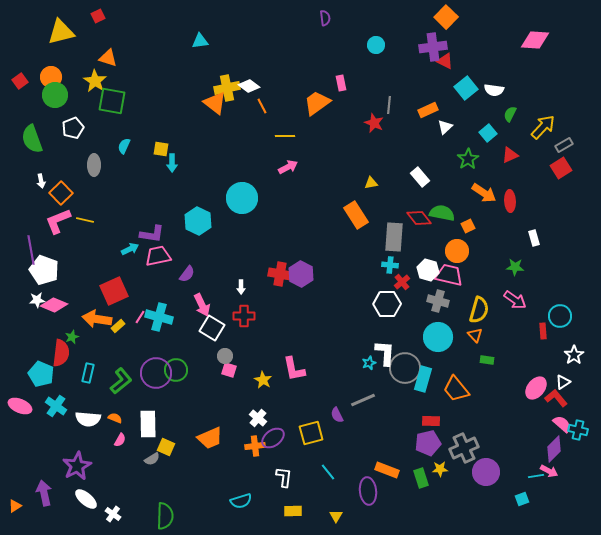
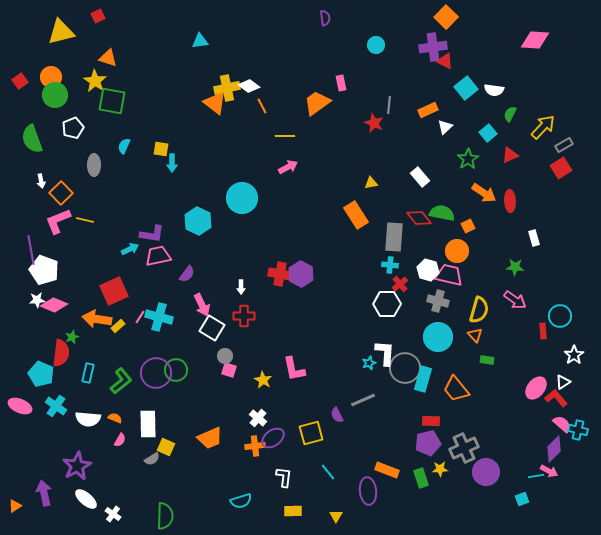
red cross at (402, 282): moved 2 px left, 2 px down
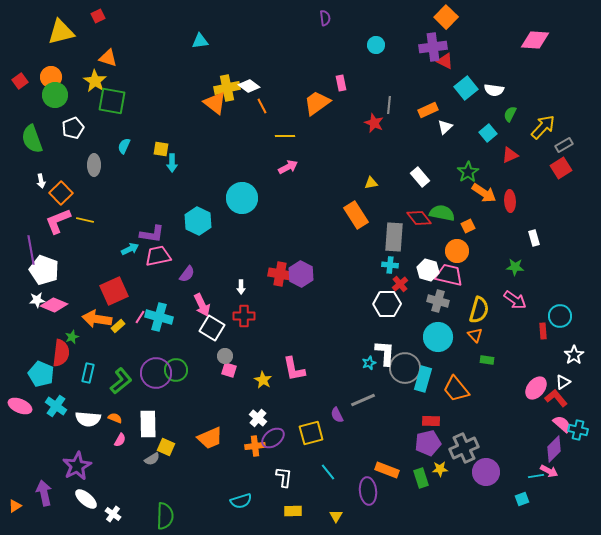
green star at (468, 159): moved 13 px down
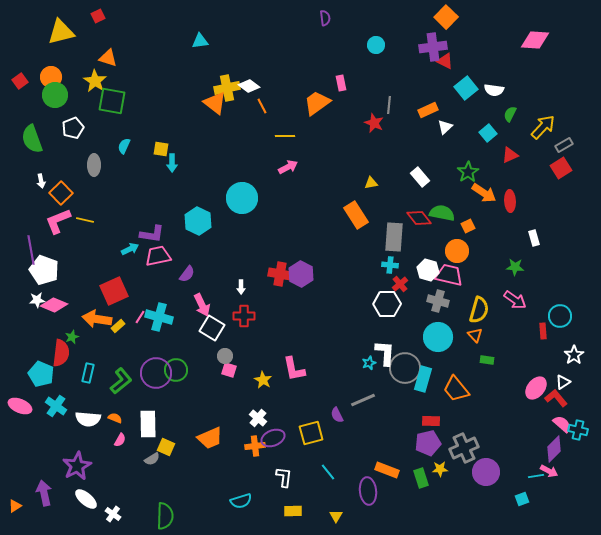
purple ellipse at (273, 438): rotated 15 degrees clockwise
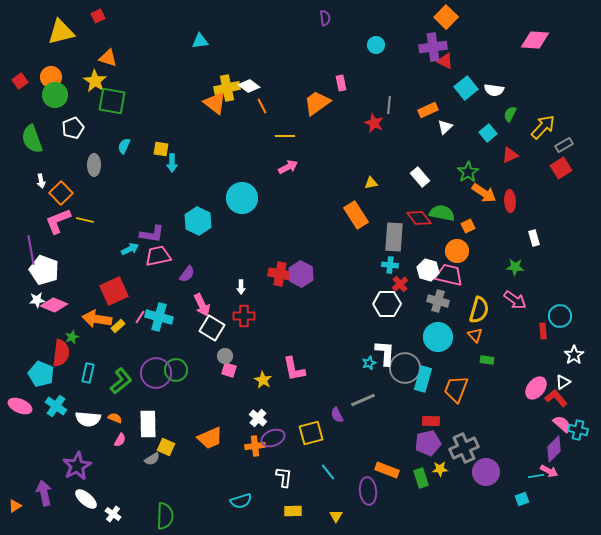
orange trapezoid at (456, 389): rotated 60 degrees clockwise
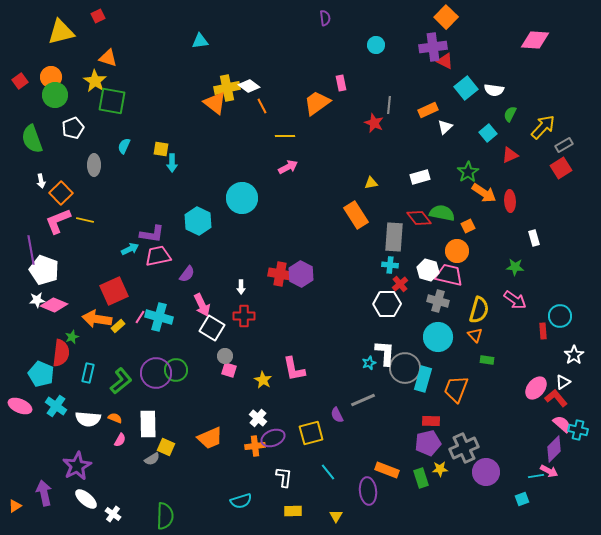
white rectangle at (420, 177): rotated 66 degrees counterclockwise
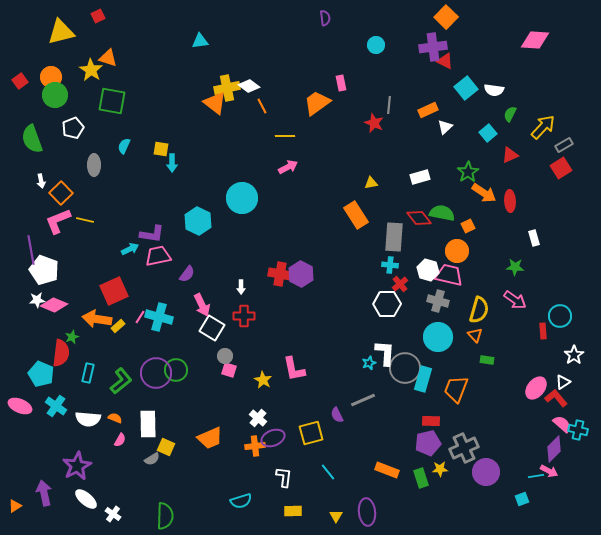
yellow star at (95, 81): moved 4 px left, 11 px up
purple ellipse at (368, 491): moved 1 px left, 21 px down
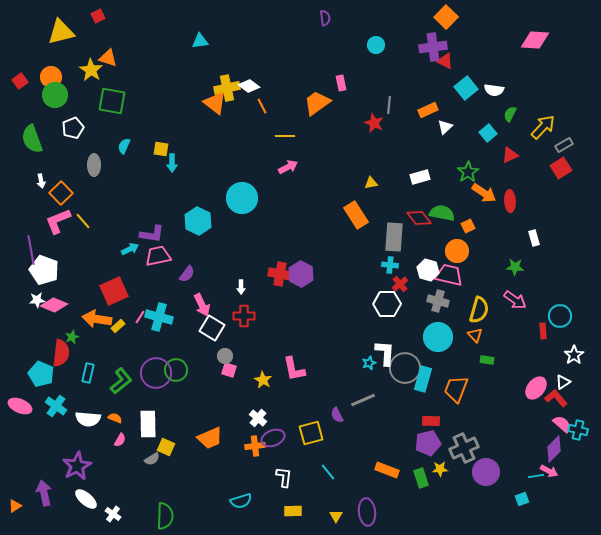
yellow line at (85, 220): moved 2 px left, 1 px down; rotated 36 degrees clockwise
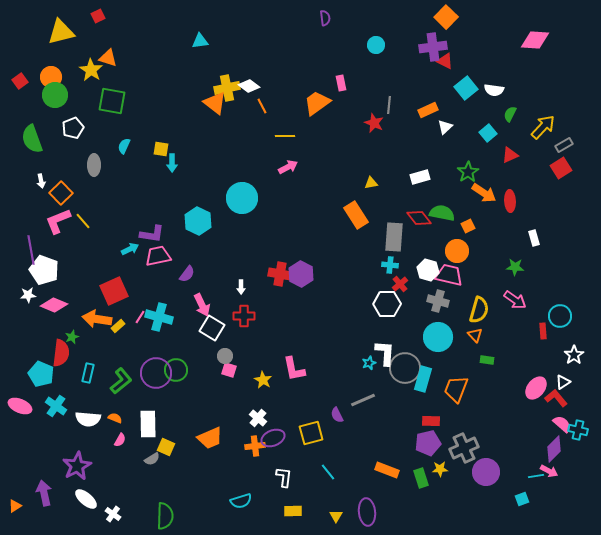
white star at (37, 300): moved 9 px left, 5 px up
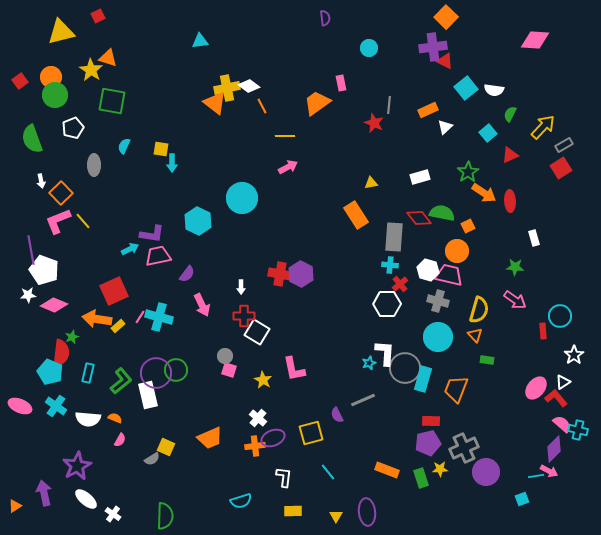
cyan circle at (376, 45): moved 7 px left, 3 px down
white square at (212, 328): moved 45 px right, 4 px down
cyan pentagon at (41, 374): moved 9 px right, 2 px up
white rectangle at (148, 424): moved 29 px up; rotated 12 degrees counterclockwise
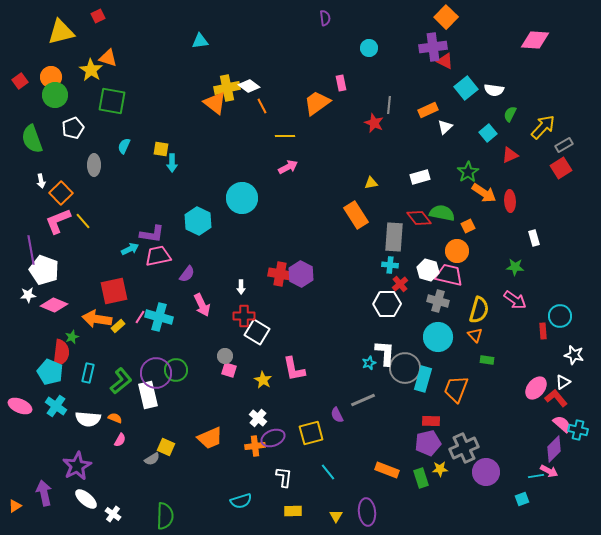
red square at (114, 291): rotated 12 degrees clockwise
white star at (574, 355): rotated 24 degrees counterclockwise
